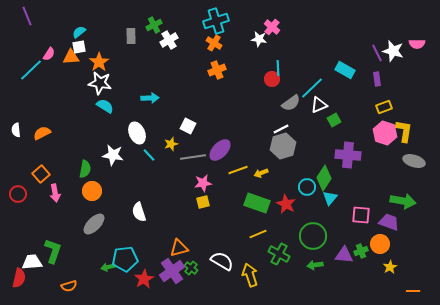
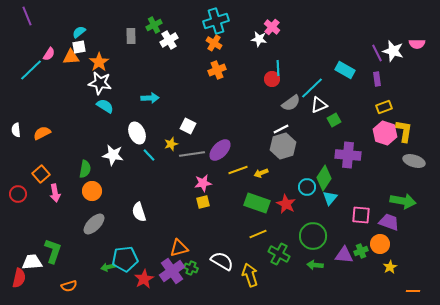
gray line at (193, 157): moved 1 px left, 3 px up
green arrow at (315, 265): rotated 14 degrees clockwise
green cross at (191, 268): rotated 16 degrees counterclockwise
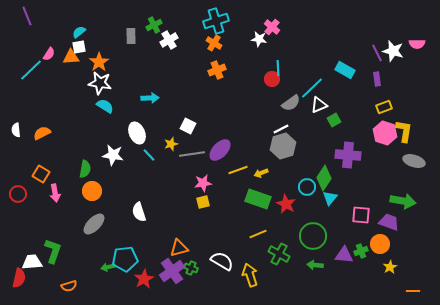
orange square at (41, 174): rotated 18 degrees counterclockwise
green rectangle at (257, 203): moved 1 px right, 4 px up
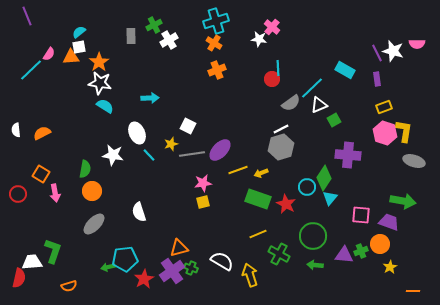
gray hexagon at (283, 146): moved 2 px left, 1 px down
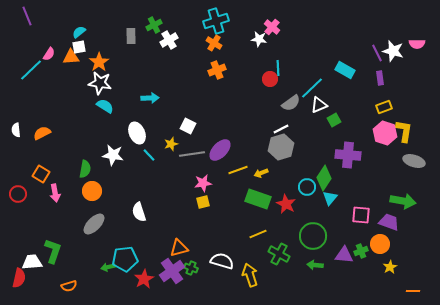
red circle at (272, 79): moved 2 px left
purple rectangle at (377, 79): moved 3 px right, 1 px up
white semicircle at (222, 261): rotated 15 degrees counterclockwise
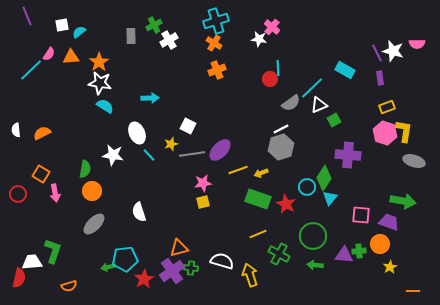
white square at (79, 47): moved 17 px left, 22 px up
yellow rectangle at (384, 107): moved 3 px right
green cross at (361, 251): moved 2 px left; rotated 16 degrees clockwise
green cross at (191, 268): rotated 16 degrees counterclockwise
